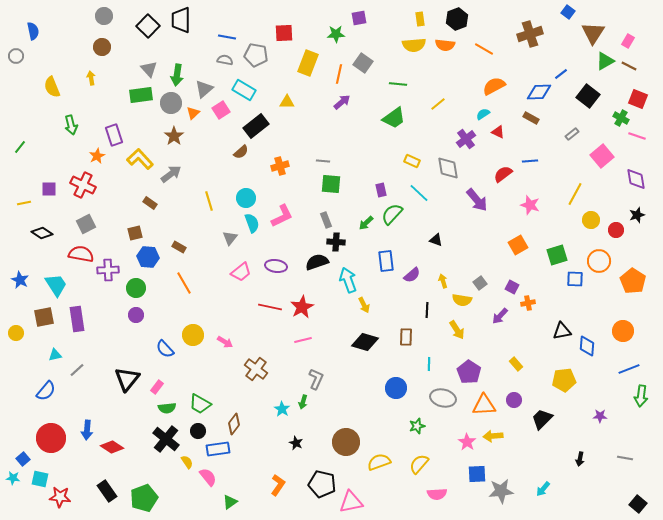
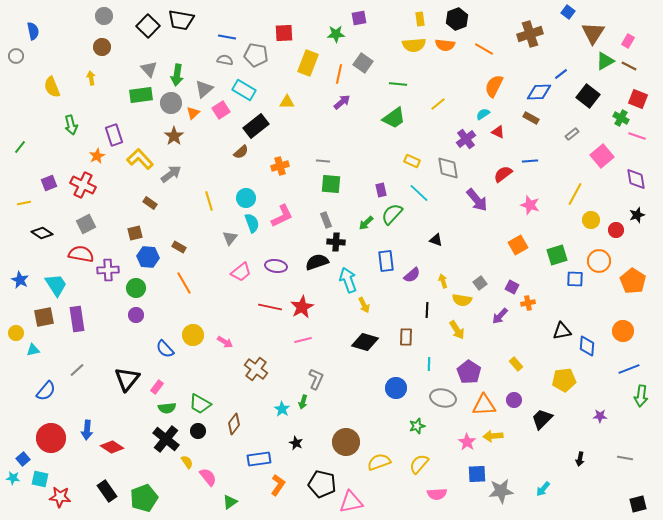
black trapezoid at (181, 20): rotated 80 degrees counterclockwise
orange semicircle at (494, 86): rotated 35 degrees counterclockwise
purple square at (49, 189): moved 6 px up; rotated 21 degrees counterclockwise
cyan triangle at (55, 355): moved 22 px left, 5 px up
blue rectangle at (218, 449): moved 41 px right, 10 px down
black square at (638, 504): rotated 36 degrees clockwise
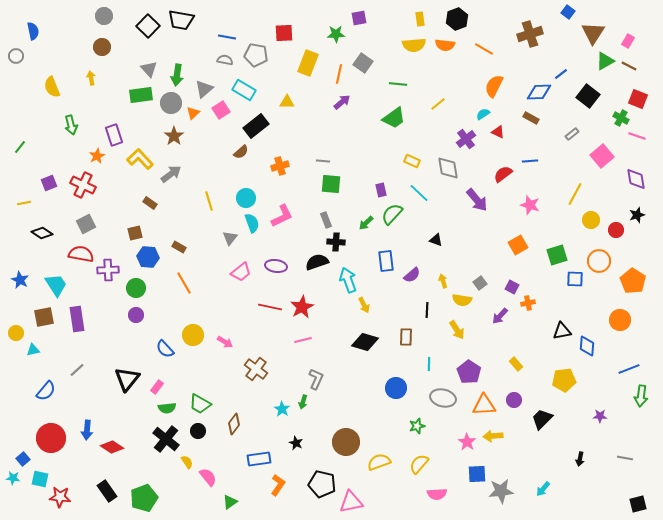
orange circle at (623, 331): moved 3 px left, 11 px up
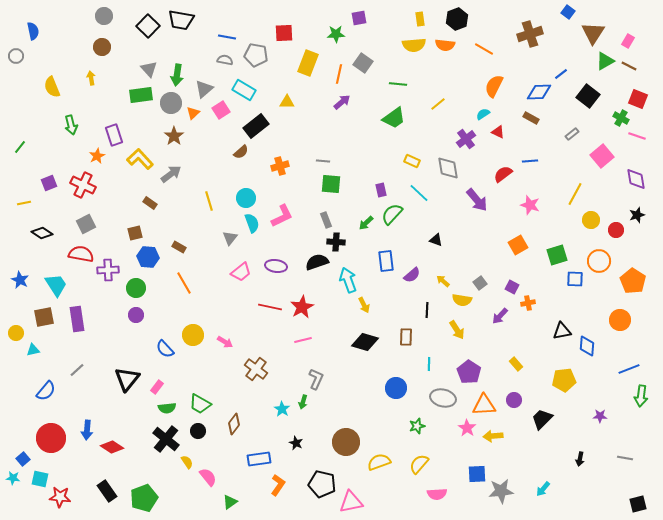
yellow arrow at (443, 281): rotated 32 degrees counterclockwise
pink star at (467, 442): moved 14 px up
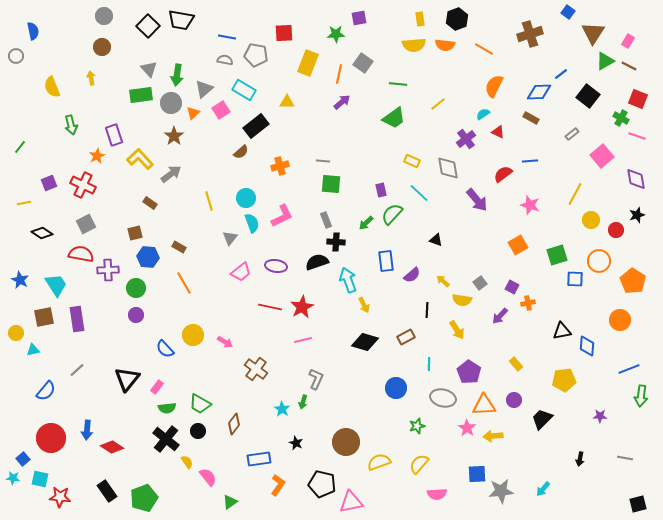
brown rectangle at (406, 337): rotated 60 degrees clockwise
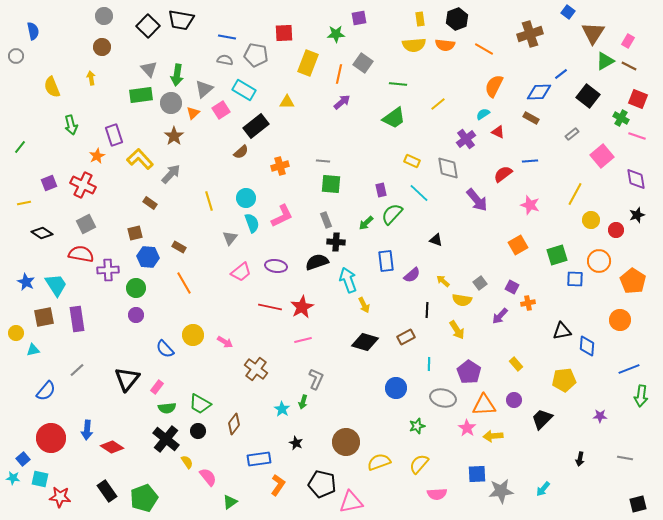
gray arrow at (171, 174): rotated 10 degrees counterclockwise
blue star at (20, 280): moved 6 px right, 2 px down
